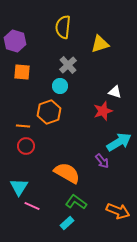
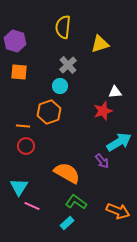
orange square: moved 3 px left
white triangle: rotated 24 degrees counterclockwise
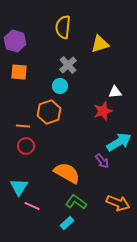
orange arrow: moved 8 px up
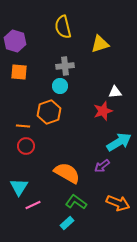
yellow semicircle: rotated 20 degrees counterclockwise
gray cross: moved 3 px left, 1 px down; rotated 36 degrees clockwise
purple arrow: moved 5 px down; rotated 91 degrees clockwise
pink line: moved 1 px right, 1 px up; rotated 49 degrees counterclockwise
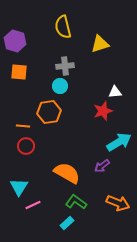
orange hexagon: rotated 10 degrees clockwise
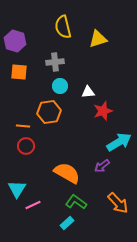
yellow triangle: moved 2 px left, 5 px up
gray cross: moved 10 px left, 4 px up
white triangle: moved 27 px left
cyan triangle: moved 2 px left, 2 px down
orange arrow: rotated 25 degrees clockwise
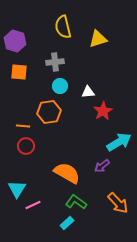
red star: rotated 12 degrees counterclockwise
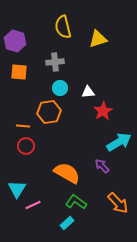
cyan circle: moved 2 px down
purple arrow: rotated 84 degrees clockwise
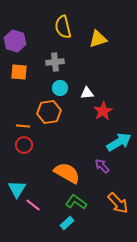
white triangle: moved 1 px left, 1 px down
red circle: moved 2 px left, 1 px up
pink line: rotated 63 degrees clockwise
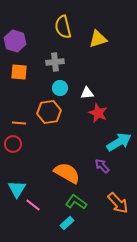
red star: moved 5 px left, 2 px down; rotated 18 degrees counterclockwise
orange line: moved 4 px left, 3 px up
red circle: moved 11 px left, 1 px up
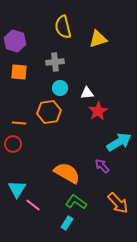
red star: moved 2 px up; rotated 18 degrees clockwise
cyan rectangle: rotated 16 degrees counterclockwise
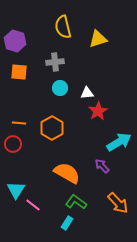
orange hexagon: moved 3 px right, 16 px down; rotated 20 degrees counterclockwise
cyan triangle: moved 1 px left, 1 px down
